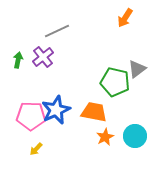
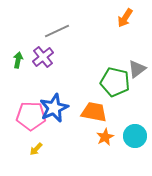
blue star: moved 2 px left, 2 px up
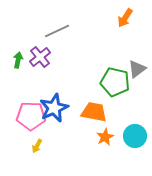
purple cross: moved 3 px left
yellow arrow: moved 1 px right, 3 px up; rotated 16 degrees counterclockwise
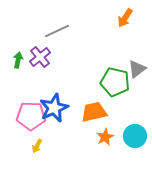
orange trapezoid: rotated 24 degrees counterclockwise
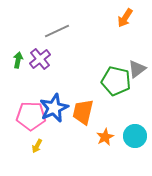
purple cross: moved 2 px down
green pentagon: moved 1 px right, 1 px up
orange trapezoid: moved 11 px left; rotated 64 degrees counterclockwise
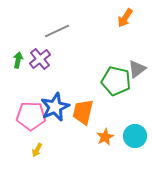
blue star: moved 1 px right, 1 px up
yellow arrow: moved 4 px down
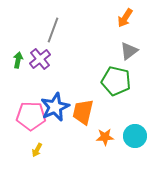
gray line: moved 4 px left, 1 px up; rotated 45 degrees counterclockwise
gray triangle: moved 8 px left, 18 px up
orange star: rotated 24 degrees clockwise
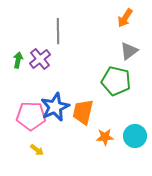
gray line: moved 5 px right, 1 px down; rotated 20 degrees counterclockwise
yellow arrow: rotated 80 degrees counterclockwise
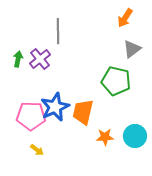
gray triangle: moved 3 px right, 2 px up
green arrow: moved 1 px up
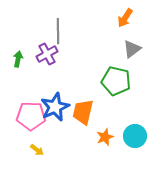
purple cross: moved 7 px right, 5 px up; rotated 10 degrees clockwise
orange star: rotated 18 degrees counterclockwise
